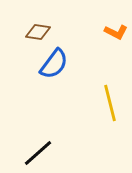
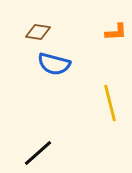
orange L-shape: rotated 30 degrees counterclockwise
blue semicircle: rotated 68 degrees clockwise
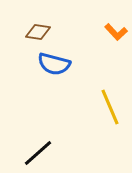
orange L-shape: rotated 50 degrees clockwise
yellow line: moved 4 px down; rotated 9 degrees counterclockwise
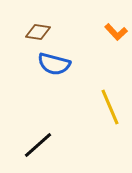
black line: moved 8 px up
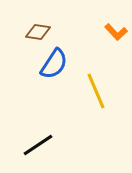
blue semicircle: rotated 72 degrees counterclockwise
yellow line: moved 14 px left, 16 px up
black line: rotated 8 degrees clockwise
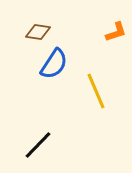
orange L-shape: rotated 65 degrees counterclockwise
black line: rotated 12 degrees counterclockwise
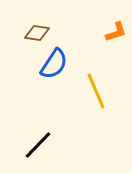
brown diamond: moved 1 px left, 1 px down
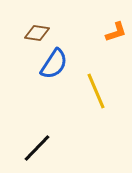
black line: moved 1 px left, 3 px down
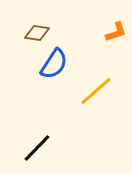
yellow line: rotated 72 degrees clockwise
